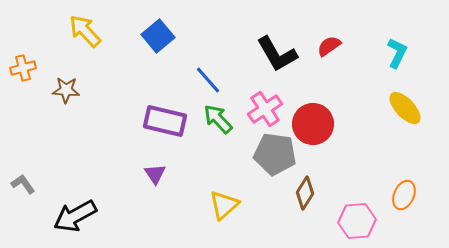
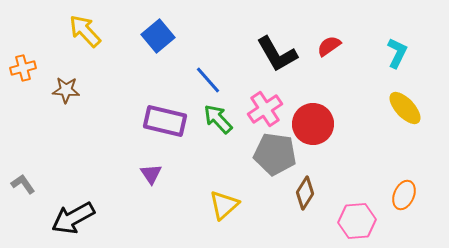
purple triangle: moved 4 px left
black arrow: moved 2 px left, 2 px down
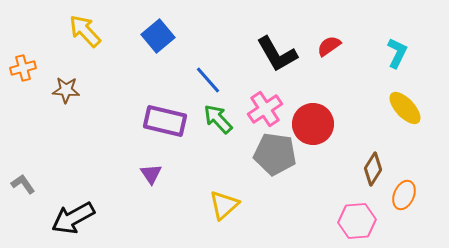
brown diamond: moved 68 px right, 24 px up
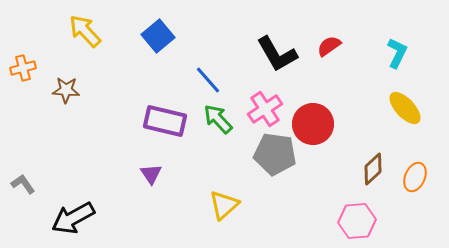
brown diamond: rotated 16 degrees clockwise
orange ellipse: moved 11 px right, 18 px up
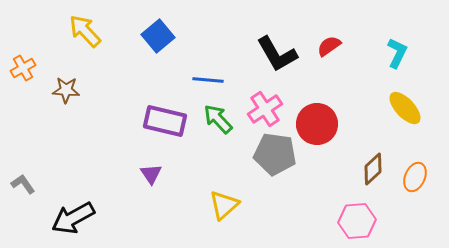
orange cross: rotated 15 degrees counterclockwise
blue line: rotated 44 degrees counterclockwise
red circle: moved 4 px right
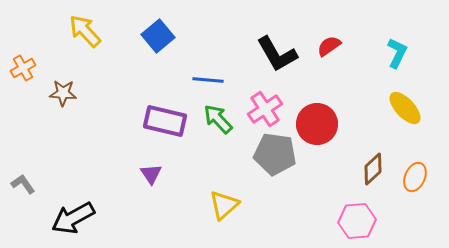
brown star: moved 3 px left, 3 px down
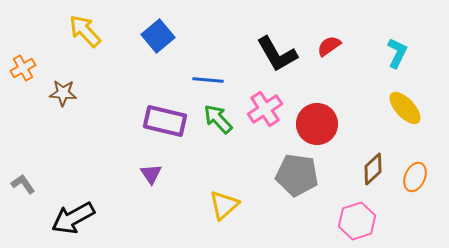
gray pentagon: moved 22 px right, 21 px down
pink hexagon: rotated 12 degrees counterclockwise
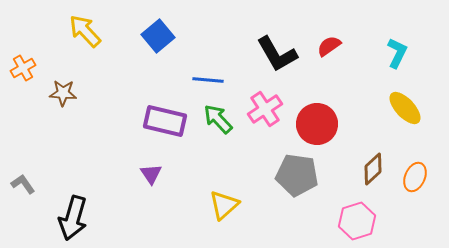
black arrow: rotated 45 degrees counterclockwise
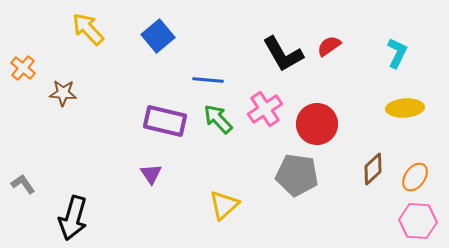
yellow arrow: moved 3 px right, 2 px up
black L-shape: moved 6 px right
orange cross: rotated 20 degrees counterclockwise
yellow ellipse: rotated 51 degrees counterclockwise
orange ellipse: rotated 12 degrees clockwise
pink hexagon: moved 61 px right; rotated 21 degrees clockwise
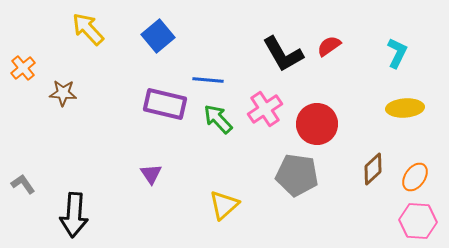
orange cross: rotated 10 degrees clockwise
purple rectangle: moved 17 px up
black arrow: moved 1 px right, 3 px up; rotated 12 degrees counterclockwise
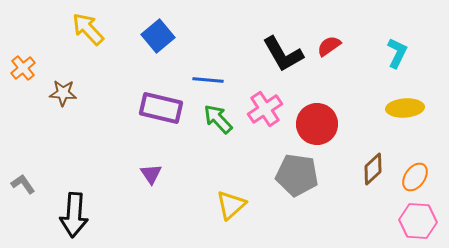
purple rectangle: moved 4 px left, 4 px down
yellow triangle: moved 7 px right
